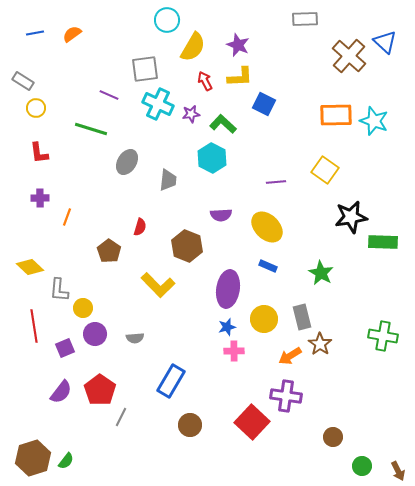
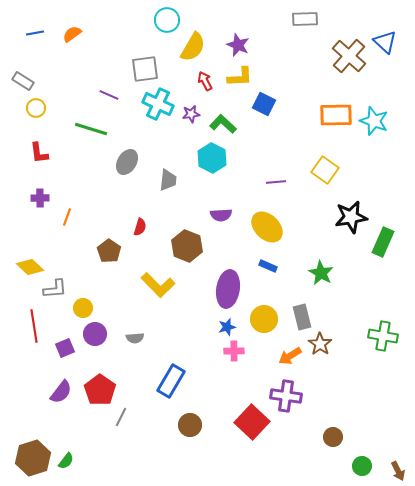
green rectangle at (383, 242): rotated 68 degrees counterclockwise
gray L-shape at (59, 290): moved 4 px left, 1 px up; rotated 100 degrees counterclockwise
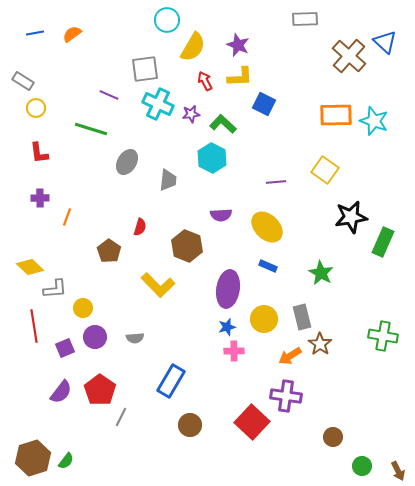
purple circle at (95, 334): moved 3 px down
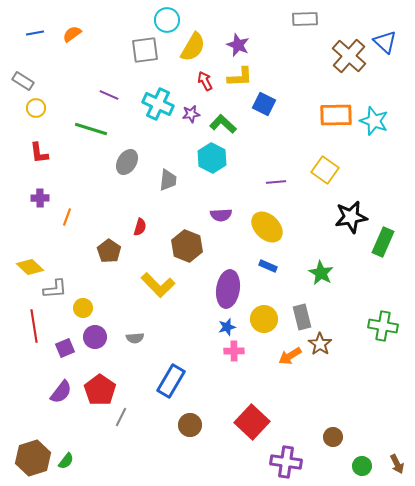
gray square at (145, 69): moved 19 px up
green cross at (383, 336): moved 10 px up
purple cross at (286, 396): moved 66 px down
brown arrow at (398, 471): moved 1 px left, 7 px up
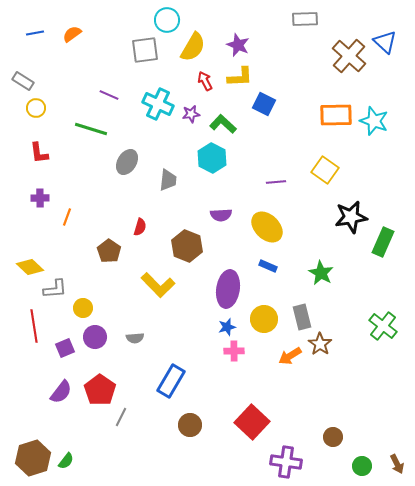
green cross at (383, 326): rotated 28 degrees clockwise
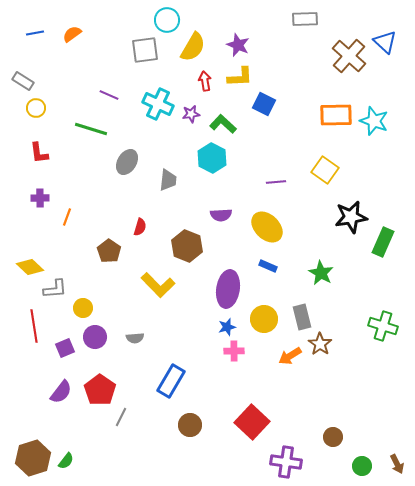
red arrow at (205, 81): rotated 18 degrees clockwise
green cross at (383, 326): rotated 20 degrees counterclockwise
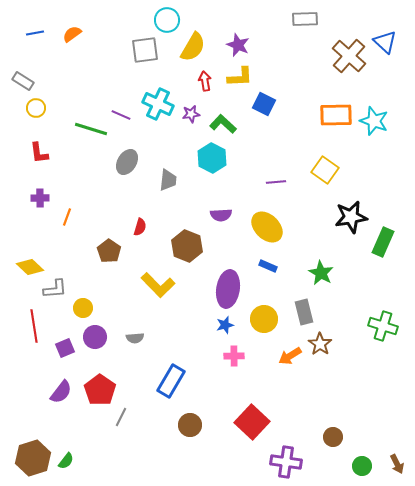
purple line at (109, 95): moved 12 px right, 20 px down
gray rectangle at (302, 317): moved 2 px right, 5 px up
blue star at (227, 327): moved 2 px left, 2 px up
pink cross at (234, 351): moved 5 px down
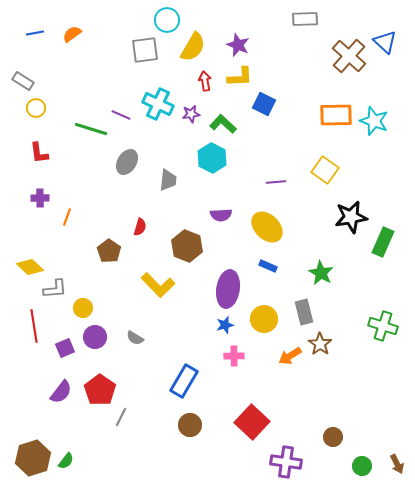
gray semicircle at (135, 338): rotated 36 degrees clockwise
blue rectangle at (171, 381): moved 13 px right
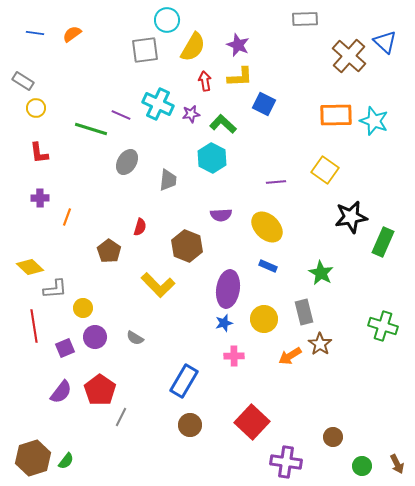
blue line at (35, 33): rotated 18 degrees clockwise
blue star at (225, 325): moved 1 px left, 2 px up
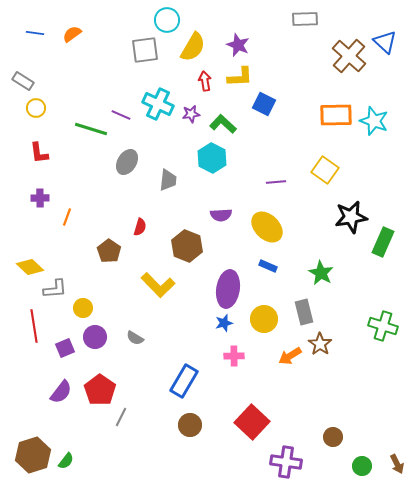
brown hexagon at (33, 458): moved 3 px up
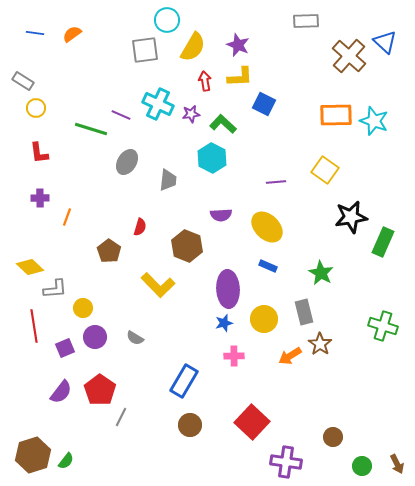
gray rectangle at (305, 19): moved 1 px right, 2 px down
purple ellipse at (228, 289): rotated 12 degrees counterclockwise
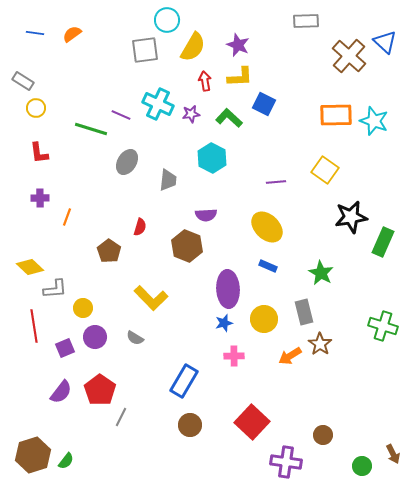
green L-shape at (223, 124): moved 6 px right, 6 px up
purple semicircle at (221, 215): moved 15 px left
yellow L-shape at (158, 285): moved 7 px left, 13 px down
brown circle at (333, 437): moved 10 px left, 2 px up
brown arrow at (397, 464): moved 4 px left, 10 px up
